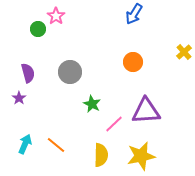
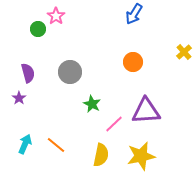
yellow semicircle: rotated 10 degrees clockwise
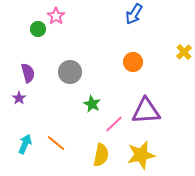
orange line: moved 2 px up
yellow star: moved 1 px up
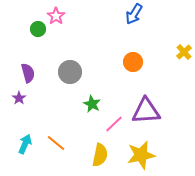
yellow semicircle: moved 1 px left
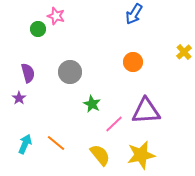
pink star: rotated 18 degrees counterclockwise
yellow semicircle: rotated 50 degrees counterclockwise
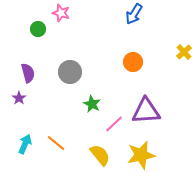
pink star: moved 5 px right, 3 px up
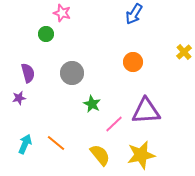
pink star: moved 1 px right
green circle: moved 8 px right, 5 px down
gray circle: moved 2 px right, 1 px down
purple star: rotated 24 degrees clockwise
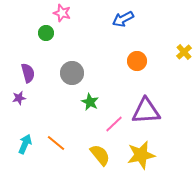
blue arrow: moved 11 px left, 5 px down; rotated 30 degrees clockwise
green circle: moved 1 px up
orange circle: moved 4 px right, 1 px up
green star: moved 2 px left, 2 px up
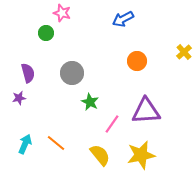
pink line: moved 2 px left; rotated 12 degrees counterclockwise
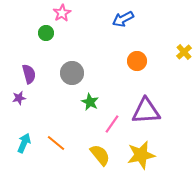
pink star: rotated 24 degrees clockwise
purple semicircle: moved 1 px right, 1 px down
cyan arrow: moved 1 px left, 1 px up
